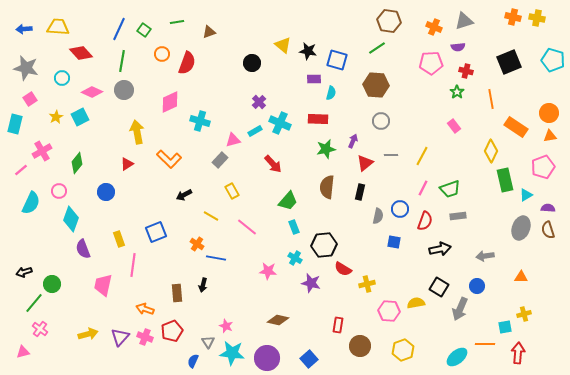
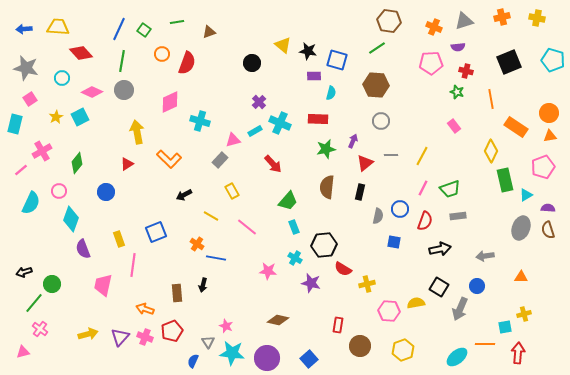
orange cross at (513, 17): moved 11 px left; rotated 28 degrees counterclockwise
purple rectangle at (314, 79): moved 3 px up
green star at (457, 92): rotated 16 degrees counterclockwise
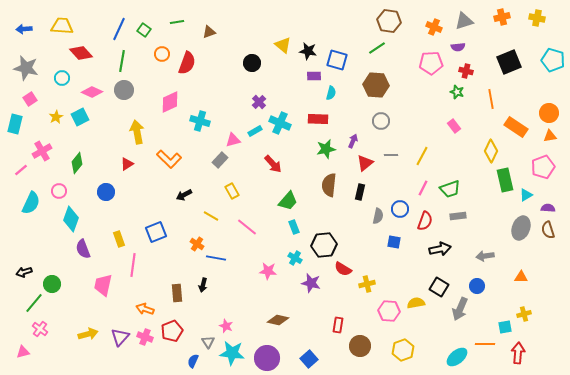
yellow trapezoid at (58, 27): moved 4 px right, 1 px up
brown semicircle at (327, 187): moved 2 px right, 2 px up
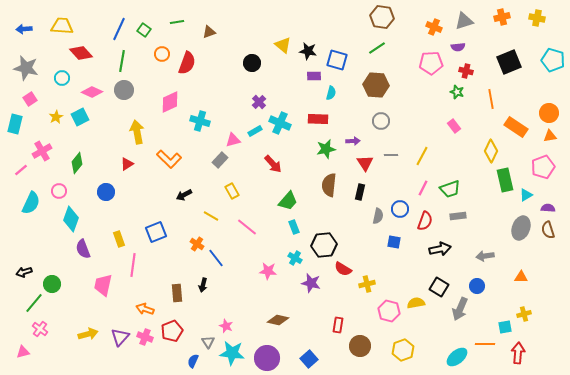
brown hexagon at (389, 21): moved 7 px left, 4 px up
purple arrow at (353, 141): rotated 64 degrees clockwise
red triangle at (365, 163): rotated 24 degrees counterclockwise
blue line at (216, 258): rotated 42 degrees clockwise
pink hexagon at (389, 311): rotated 10 degrees clockwise
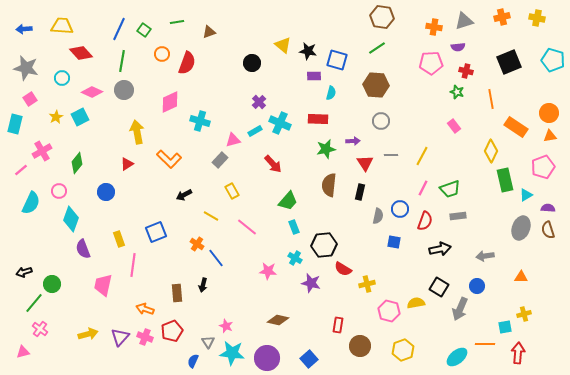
orange cross at (434, 27): rotated 14 degrees counterclockwise
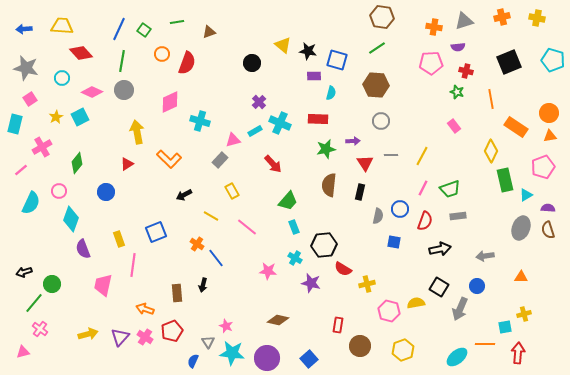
pink cross at (42, 151): moved 4 px up
pink cross at (145, 337): rotated 14 degrees clockwise
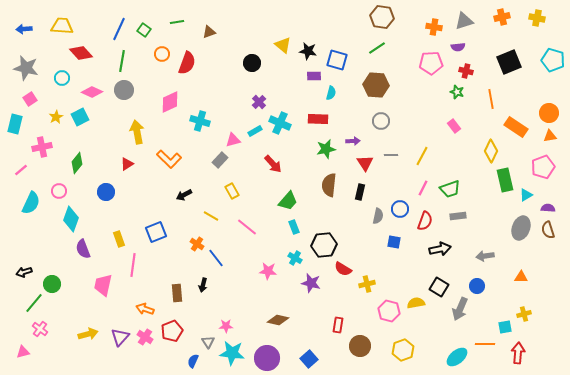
pink cross at (42, 147): rotated 18 degrees clockwise
pink star at (226, 326): rotated 24 degrees counterclockwise
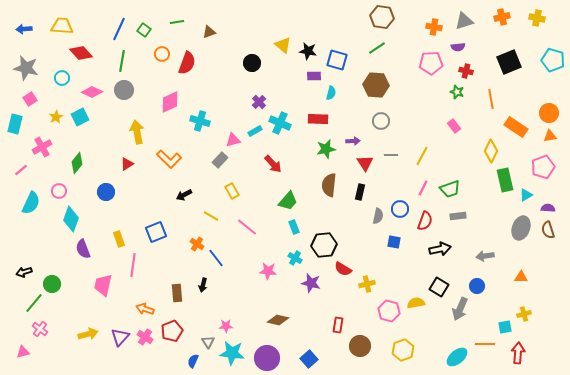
pink cross at (42, 147): rotated 18 degrees counterclockwise
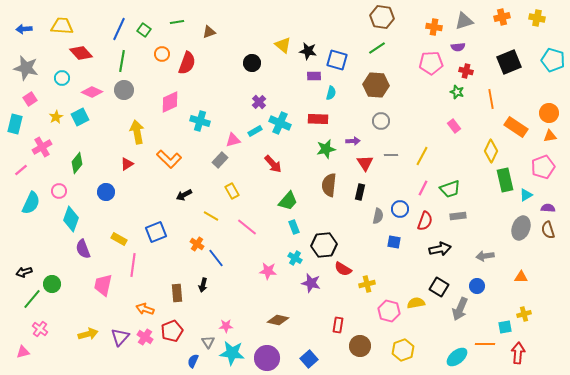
yellow rectangle at (119, 239): rotated 42 degrees counterclockwise
green line at (34, 303): moved 2 px left, 4 px up
